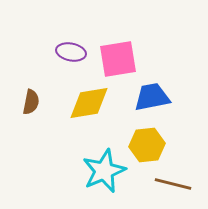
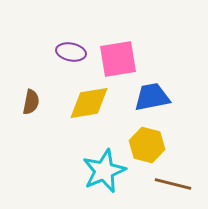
yellow hexagon: rotated 20 degrees clockwise
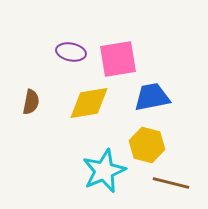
brown line: moved 2 px left, 1 px up
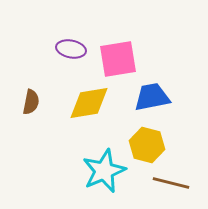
purple ellipse: moved 3 px up
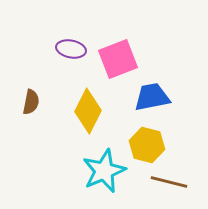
pink square: rotated 12 degrees counterclockwise
yellow diamond: moved 1 px left, 8 px down; rotated 54 degrees counterclockwise
brown line: moved 2 px left, 1 px up
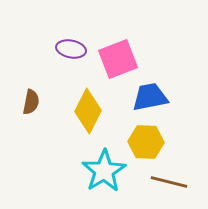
blue trapezoid: moved 2 px left
yellow hexagon: moved 1 px left, 3 px up; rotated 12 degrees counterclockwise
cyan star: rotated 9 degrees counterclockwise
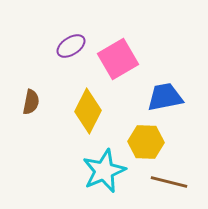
purple ellipse: moved 3 px up; rotated 44 degrees counterclockwise
pink square: rotated 9 degrees counterclockwise
blue trapezoid: moved 15 px right
cyan star: rotated 9 degrees clockwise
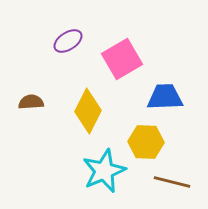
purple ellipse: moved 3 px left, 5 px up
pink square: moved 4 px right
blue trapezoid: rotated 9 degrees clockwise
brown semicircle: rotated 105 degrees counterclockwise
brown line: moved 3 px right
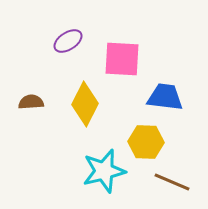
pink square: rotated 33 degrees clockwise
blue trapezoid: rotated 9 degrees clockwise
yellow diamond: moved 3 px left, 7 px up
cyan star: rotated 9 degrees clockwise
brown line: rotated 9 degrees clockwise
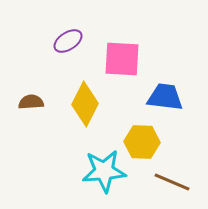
yellow hexagon: moved 4 px left
cyan star: rotated 9 degrees clockwise
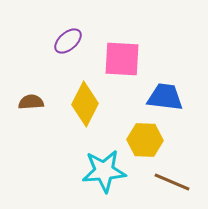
purple ellipse: rotated 8 degrees counterclockwise
yellow hexagon: moved 3 px right, 2 px up
